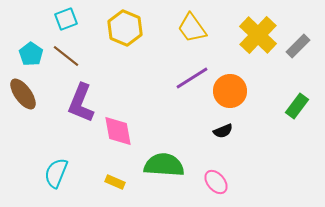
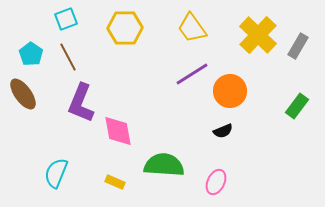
yellow hexagon: rotated 24 degrees counterclockwise
gray rectangle: rotated 15 degrees counterclockwise
brown line: moved 2 px right, 1 px down; rotated 24 degrees clockwise
purple line: moved 4 px up
pink ellipse: rotated 65 degrees clockwise
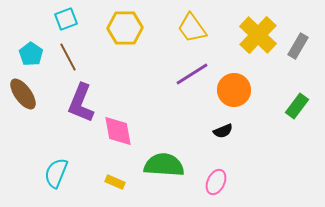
orange circle: moved 4 px right, 1 px up
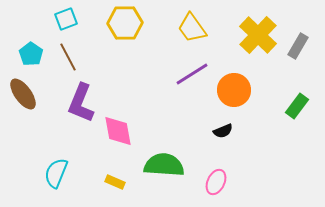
yellow hexagon: moved 5 px up
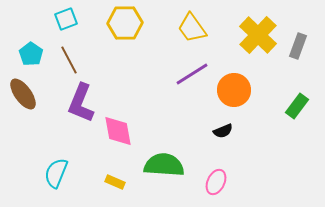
gray rectangle: rotated 10 degrees counterclockwise
brown line: moved 1 px right, 3 px down
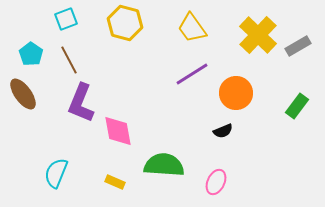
yellow hexagon: rotated 16 degrees clockwise
gray rectangle: rotated 40 degrees clockwise
orange circle: moved 2 px right, 3 px down
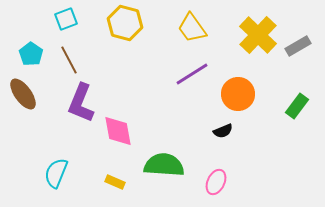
orange circle: moved 2 px right, 1 px down
